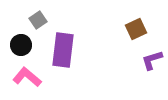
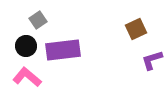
black circle: moved 5 px right, 1 px down
purple rectangle: rotated 76 degrees clockwise
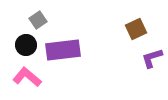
black circle: moved 1 px up
purple L-shape: moved 2 px up
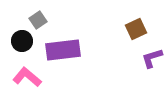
black circle: moved 4 px left, 4 px up
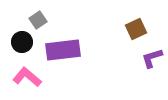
black circle: moved 1 px down
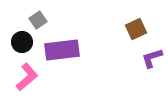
purple rectangle: moved 1 px left
pink L-shape: rotated 100 degrees clockwise
